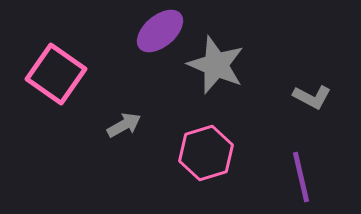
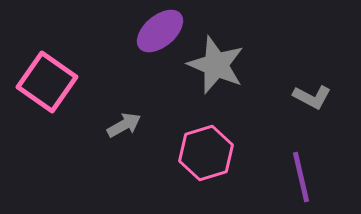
pink square: moved 9 px left, 8 px down
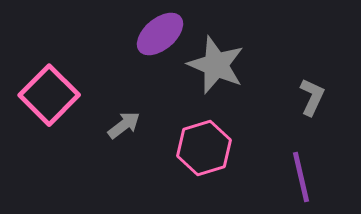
purple ellipse: moved 3 px down
pink square: moved 2 px right, 13 px down; rotated 10 degrees clockwise
gray L-shape: rotated 93 degrees counterclockwise
gray arrow: rotated 8 degrees counterclockwise
pink hexagon: moved 2 px left, 5 px up
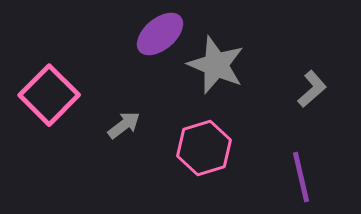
gray L-shape: moved 8 px up; rotated 24 degrees clockwise
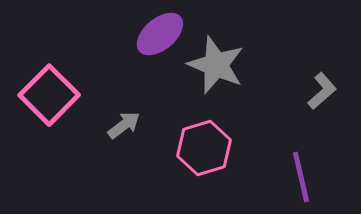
gray L-shape: moved 10 px right, 2 px down
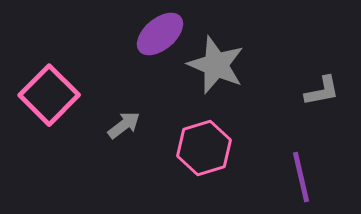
gray L-shape: rotated 30 degrees clockwise
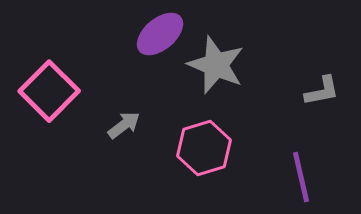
pink square: moved 4 px up
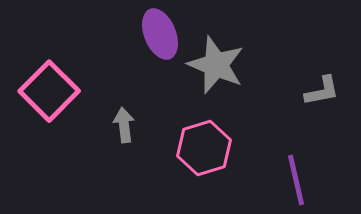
purple ellipse: rotated 72 degrees counterclockwise
gray arrow: rotated 60 degrees counterclockwise
purple line: moved 5 px left, 3 px down
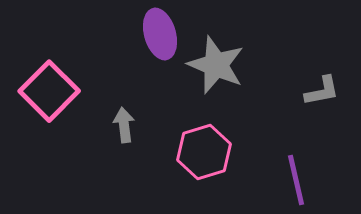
purple ellipse: rotated 6 degrees clockwise
pink hexagon: moved 4 px down
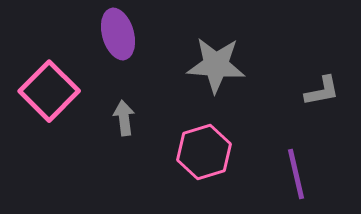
purple ellipse: moved 42 px left
gray star: rotated 18 degrees counterclockwise
gray arrow: moved 7 px up
purple line: moved 6 px up
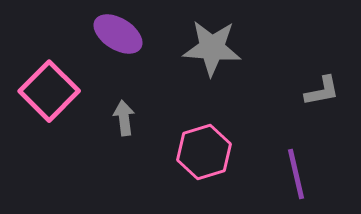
purple ellipse: rotated 42 degrees counterclockwise
gray star: moved 4 px left, 17 px up
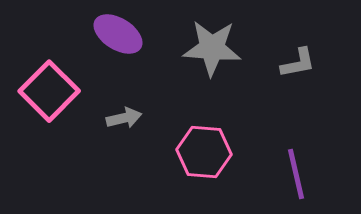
gray L-shape: moved 24 px left, 28 px up
gray arrow: rotated 84 degrees clockwise
pink hexagon: rotated 22 degrees clockwise
